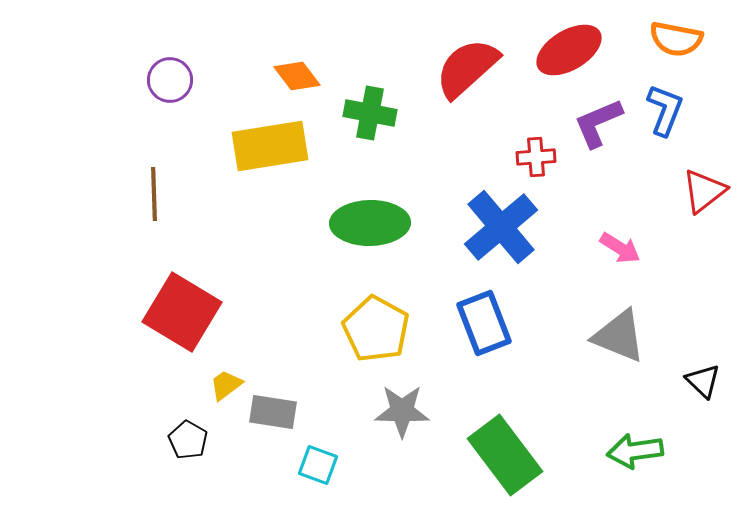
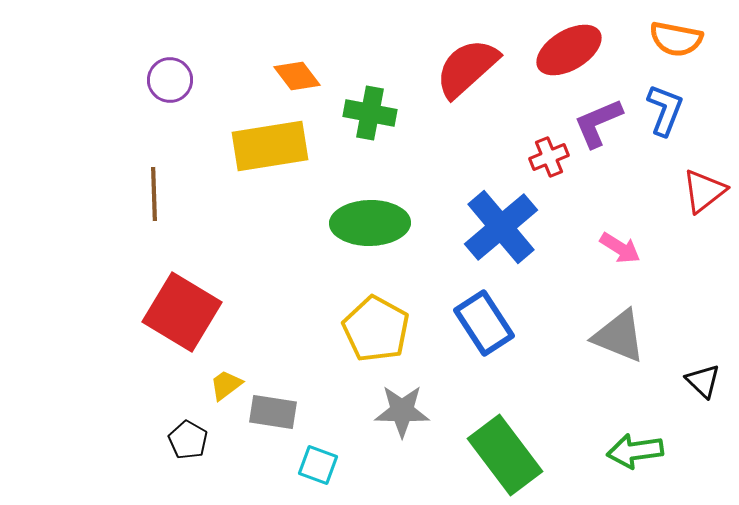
red cross: moved 13 px right; rotated 18 degrees counterclockwise
blue rectangle: rotated 12 degrees counterclockwise
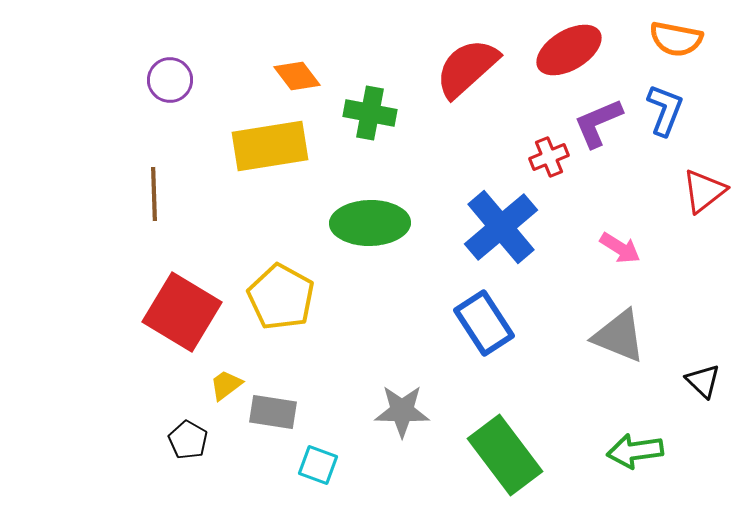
yellow pentagon: moved 95 px left, 32 px up
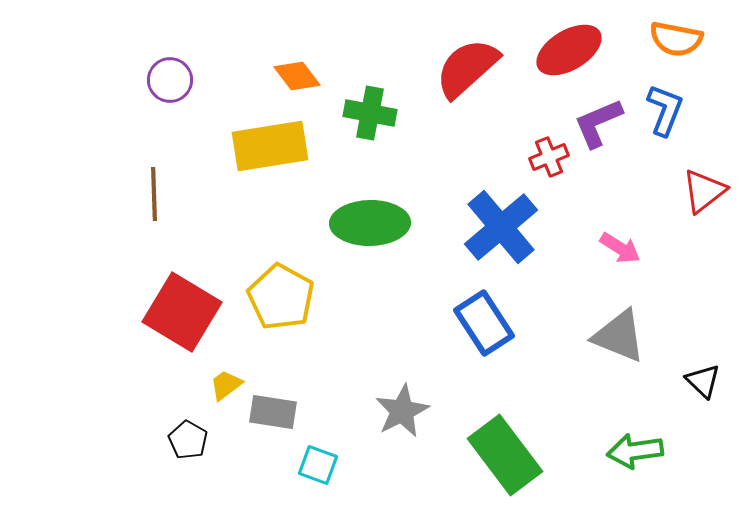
gray star: rotated 28 degrees counterclockwise
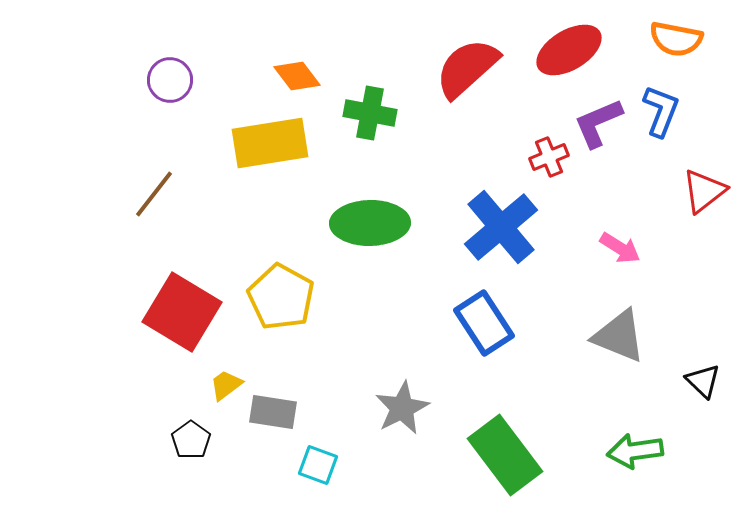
blue L-shape: moved 4 px left, 1 px down
yellow rectangle: moved 3 px up
brown line: rotated 40 degrees clockwise
gray star: moved 3 px up
black pentagon: moved 3 px right; rotated 6 degrees clockwise
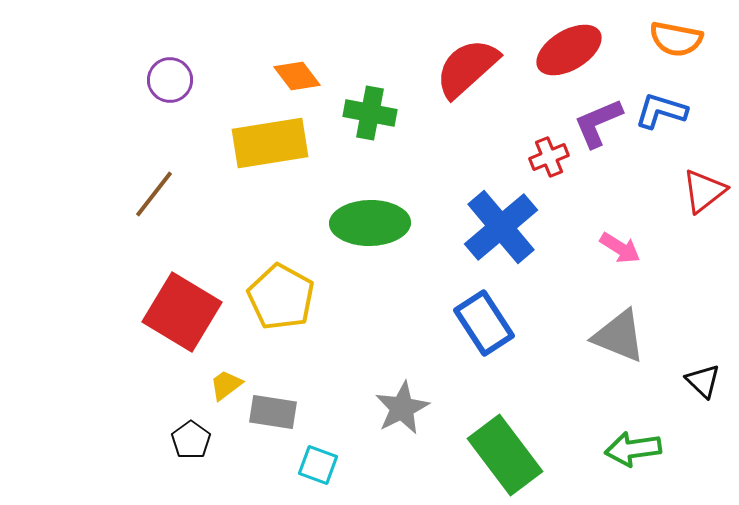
blue L-shape: rotated 94 degrees counterclockwise
green arrow: moved 2 px left, 2 px up
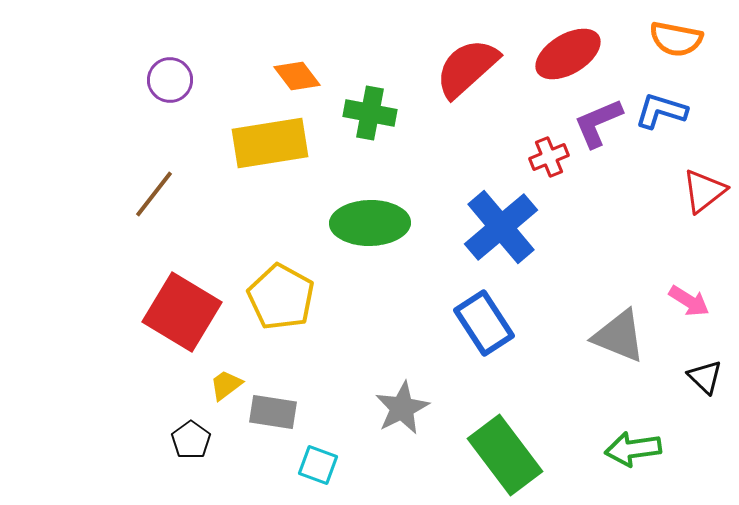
red ellipse: moved 1 px left, 4 px down
pink arrow: moved 69 px right, 53 px down
black triangle: moved 2 px right, 4 px up
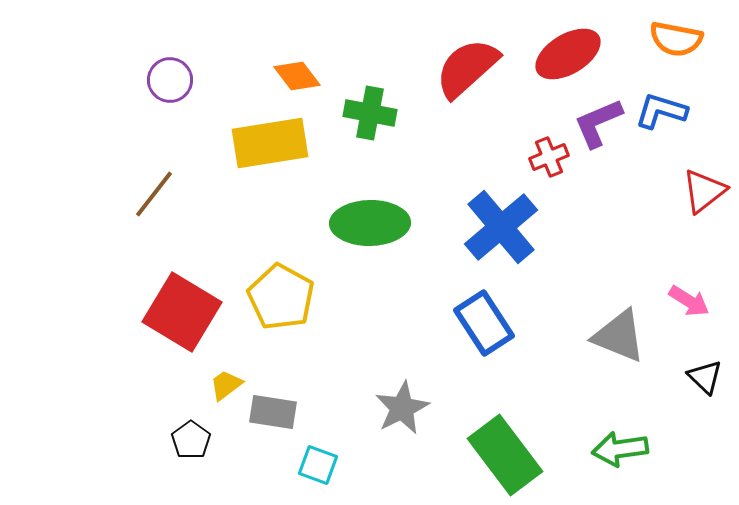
green arrow: moved 13 px left
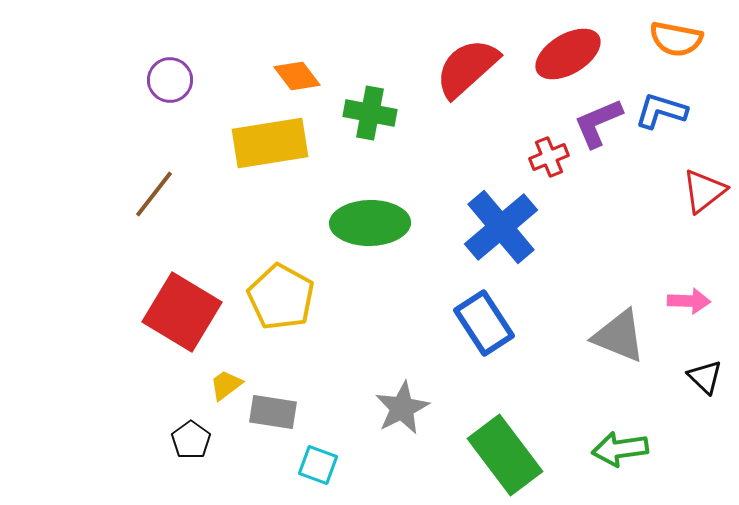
pink arrow: rotated 30 degrees counterclockwise
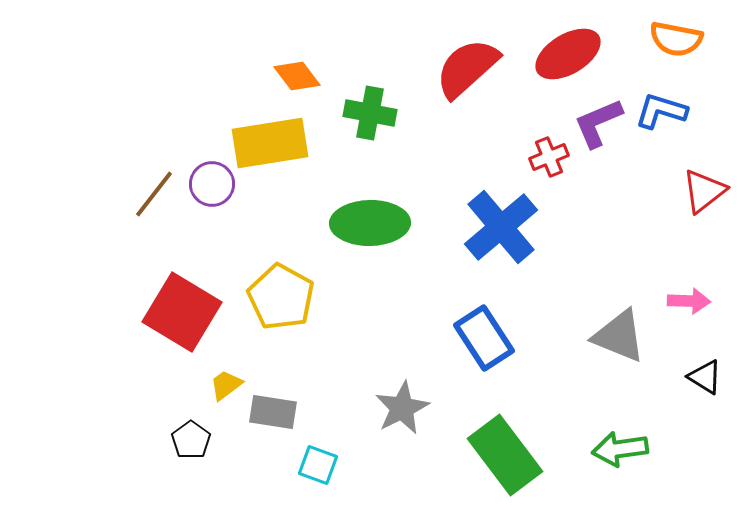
purple circle: moved 42 px right, 104 px down
blue rectangle: moved 15 px down
black triangle: rotated 12 degrees counterclockwise
